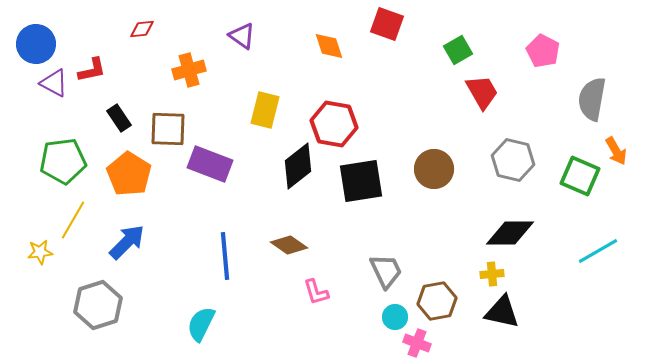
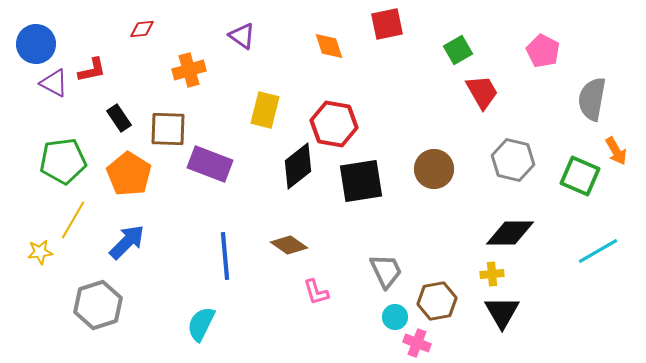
red square at (387, 24): rotated 32 degrees counterclockwise
black triangle at (502, 312): rotated 48 degrees clockwise
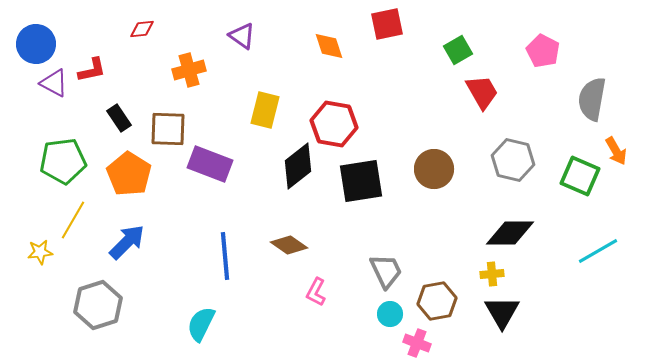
pink L-shape at (316, 292): rotated 44 degrees clockwise
cyan circle at (395, 317): moved 5 px left, 3 px up
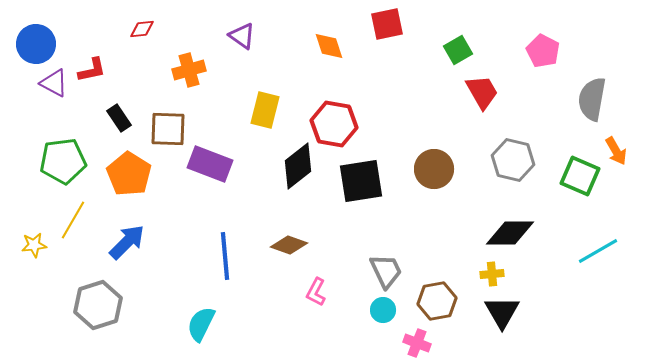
brown diamond at (289, 245): rotated 15 degrees counterclockwise
yellow star at (40, 252): moved 6 px left, 7 px up
cyan circle at (390, 314): moved 7 px left, 4 px up
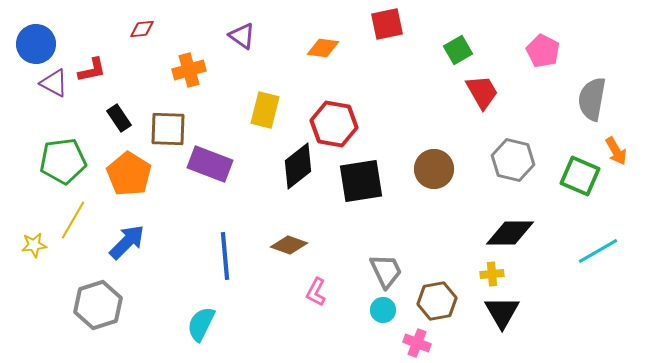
orange diamond at (329, 46): moved 6 px left, 2 px down; rotated 64 degrees counterclockwise
